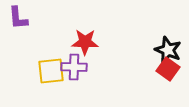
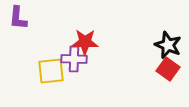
purple L-shape: rotated 10 degrees clockwise
black star: moved 5 px up
purple cross: moved 8 px up
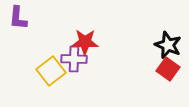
yellow square: rotated 32 degrees counterclockwise
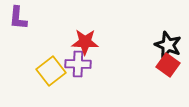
purple cross: moved 4 px right, 5 px down
red square: moved 4 px up
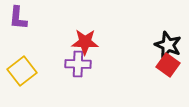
yellow square: moved 29 px left
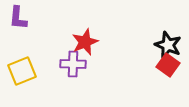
red star: rotated 24 degrees counterclockwise
purple cross: moved 5 px left
yellow square: rotated 16 degrees clockwise
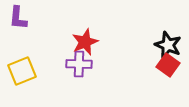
purple cross: moved 6 px right
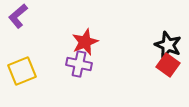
purple L-shape: moved 2 px up; rotated 45 degrees clockwise
purple cross: rotated 10 degrees clockwise
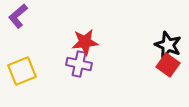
red star: rotated 16 degrees clockwise
